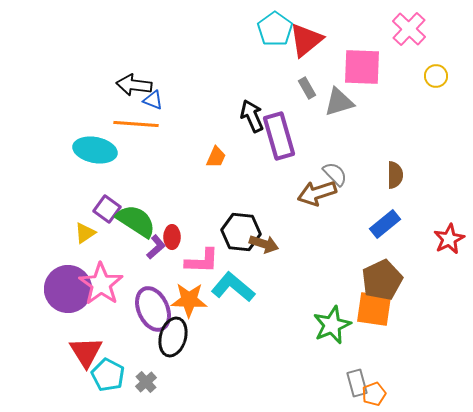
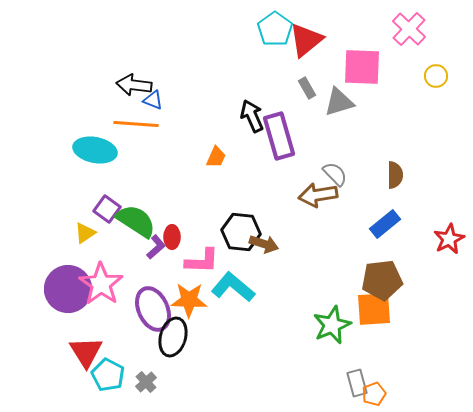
brown arrow at (317, 193): moved 1 px right, 2 px down; rotated 9 degrees clockwise
brown pentagon at (382, 280): rotated 18 degrees clockwise
orange square at (374, 309): rotated 12 degrees counterclockwise
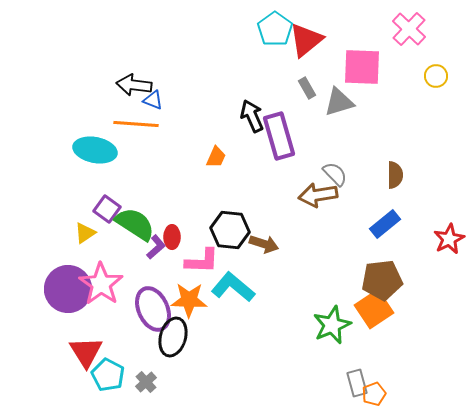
green semicircle at (136, 221): moved 1 px left, 3 px down
black hexagon at (241, 232): moved 11 px left, 2 px up
orange square at (374, 309): rotated 30 degrees counterclockwise
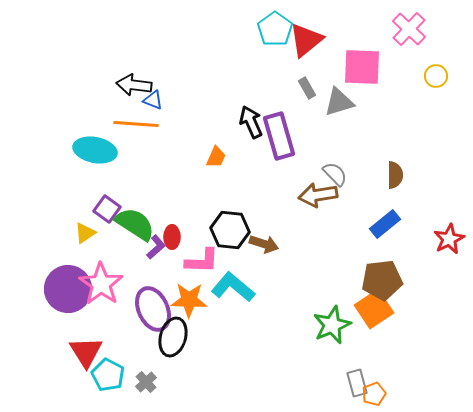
black arrow at (252, 116): moved 1 px left, 6 px down
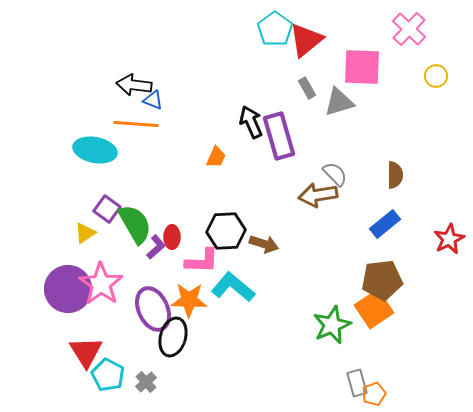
green semicircle at (135, 224): rotated 27 degrees clockwise
black hexagon at (230, 230): moved 4 px left, 1 px down; rotated 9 degrees counterclockwise
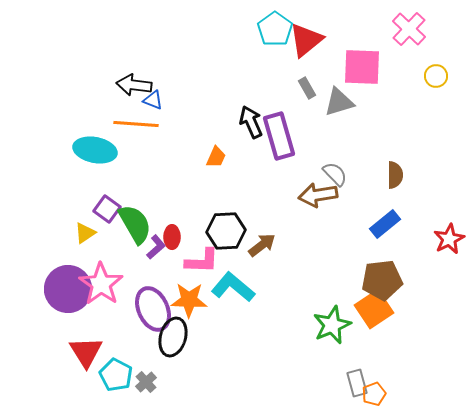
brown arrow at (264, 244): moved 2 px left, 1 px down; rotated 56 degrees counterclockwise
cyan pentagon at (108, 375): moved 8 px right
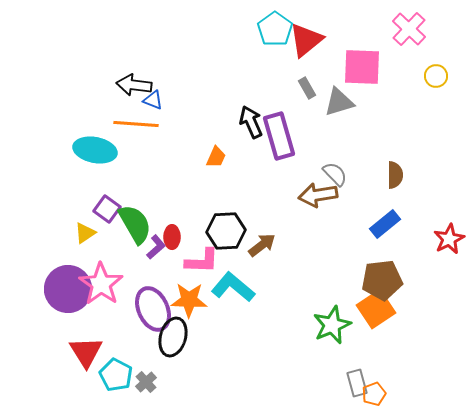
orange square at (374, 309): moved 2 px right
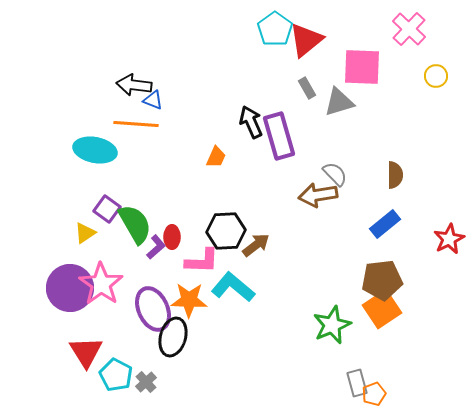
brown arrow at (262, 245): moved 6 px left
purple circle at (68, 289): moved 2 px right, 1 px up
orange square at (376, 309): moved 6 px right
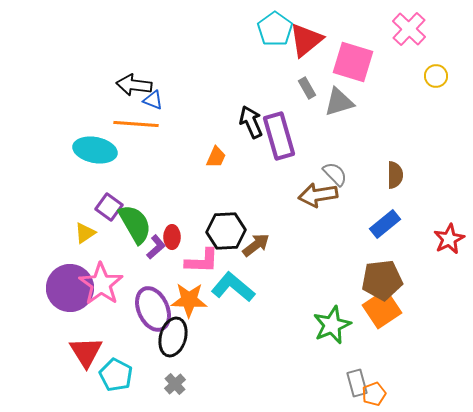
pink square at (362, 67): moved 9 px left, 5 px up; rotated 15 degrees clockwise
purple square at (107, 209): moved 2 px right, 2 px up
gray cross at (146, 382): moved 29 px right, 2 px down
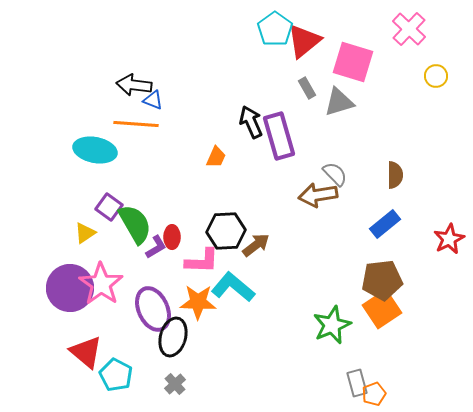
red triangle at (306, 40): moved 2 px left, 1 px down
purple L-shape at (156, 247): rotated 10 degrees clockwise
orange star at (189, 300): moved 9 px right, 2 px down
red triangle at (86, 352): rotated 18 degrees counterclockwise
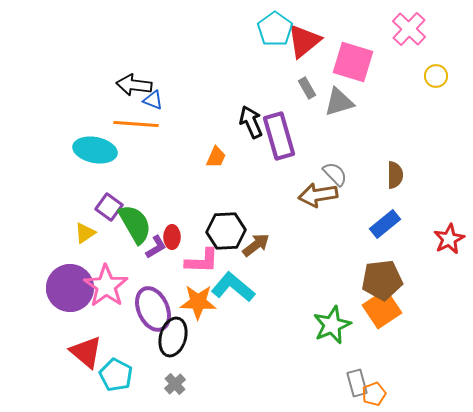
pink star at (101, 284): moved 5 px right, 2 px down
